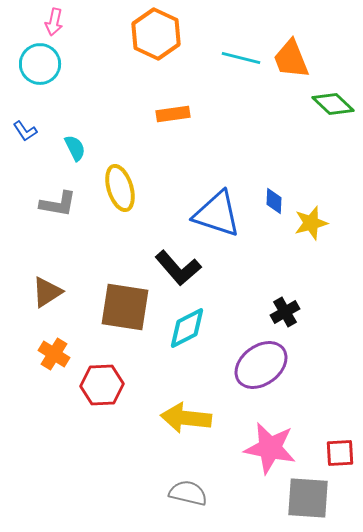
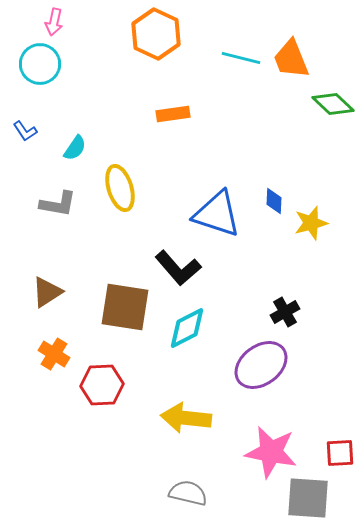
cyan semicircle: rotated 60 degrees clockwise
pink star: moved 1 px right, 4 px down
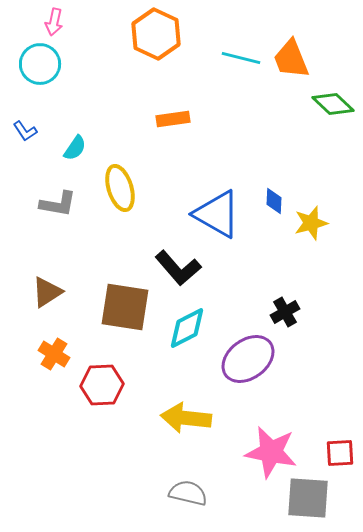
orange rectangle: moved 5 px down
blue triangle: rotated 12 degrees clockwise
purple ellipse: moved 13 px left, 6 px up
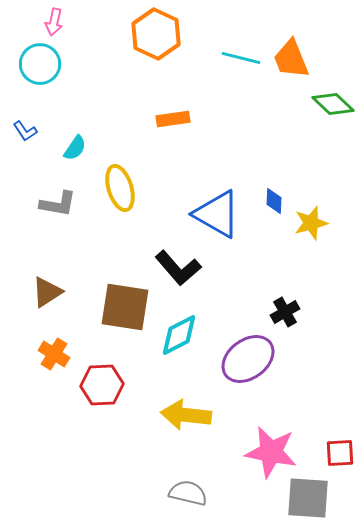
cyan diamond: moved 8 px left, 7 px down
yellow arrow: moved 3 px up
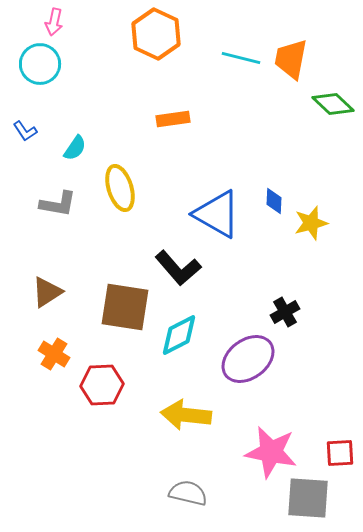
orange trapezoid: rotated 33 degrees clockwise
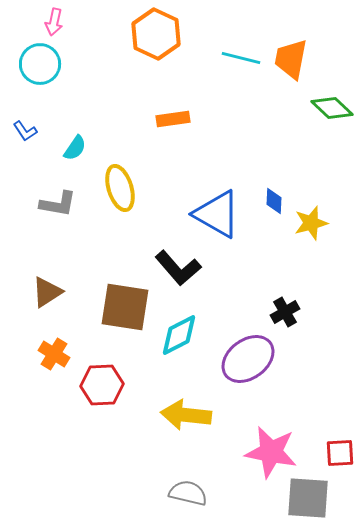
green diamond: moved 1 px left, 4 px down
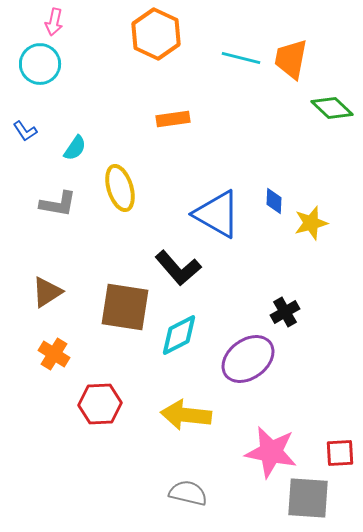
red hexagon: moved 2 px left, 19 px down
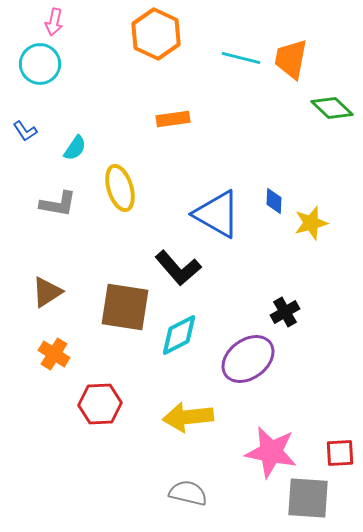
yellow arrow: moved 2 px right, 2 px down; rotated 12 degrees counterclockwise
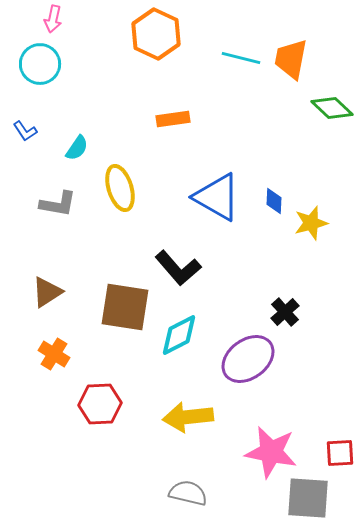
pink arrow: moved 1 px left, 3 px up
cyan semicircle: moved 2 px right
blue triangle: moved 17 px up
black cross: rotated 12 degrees counterclockwise
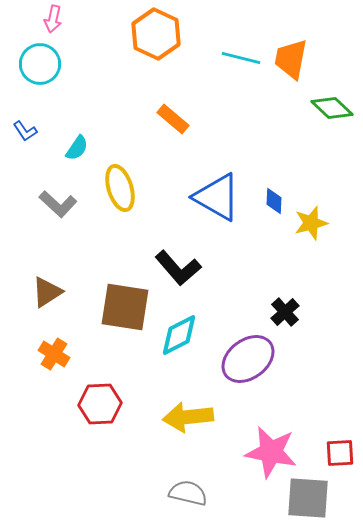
orange rectangle: rotated 48 degrees clockwise
gray L-shape: rotated 33 degrees clockwise
